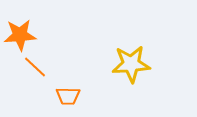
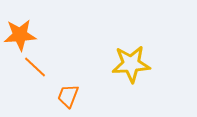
orange trapezoid: rotated 110 degrees clockwise
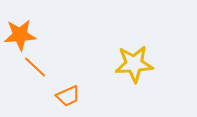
yellow star: moved 3 px right
orange trapezoid: rotated 135 degrees counterclockwise
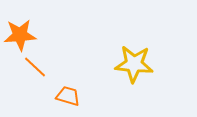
yellow star: rotated 9 degrees clockwise
orange trapezoid: rotated 140 degrees counterclockwise
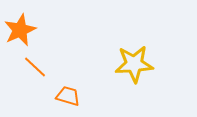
orange star: moved 5 px up; rotated 20 degrees counterclockwise
yellow star: rotated 9 degrees counterclockwise
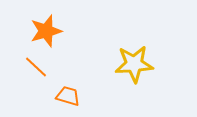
orange star: moved 26 px right, 1 px down; rotated 8 degrees clockwise
orange line: moved 1 px right
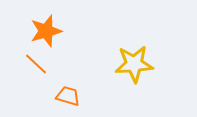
orange line: moved 3 px up
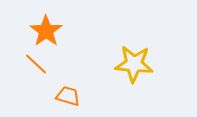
orange star: rotated 20 degrees counterclockwise
yellow star: rotated 9 degrees clockwise
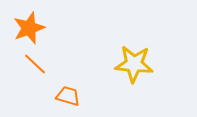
orange star: moved 17 px left, 3 px up; rotated 16 degrees clockwise
orange line: moved 1 px left
